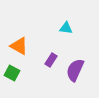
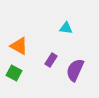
green square: moved 2 px right
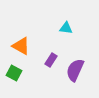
orange triangle: moved 2 px right
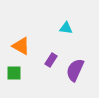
green square: rotated 28 degrees counterclockwise
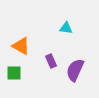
purple rectangle: moved 1 px down; rotated 56 degrees counterclockwise
